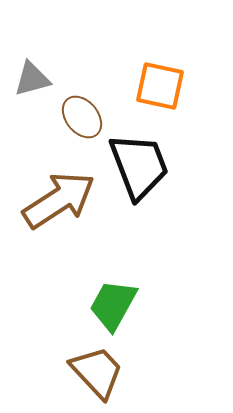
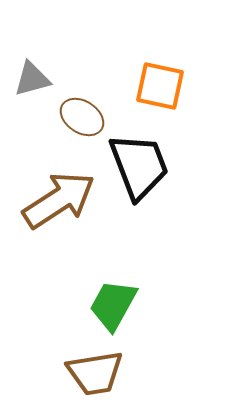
brown ellipse: rotated 18 degrees counterclockwise
brown trapezoid: moved 2 px left, 1 px down; rotated 124 degrees clockwise
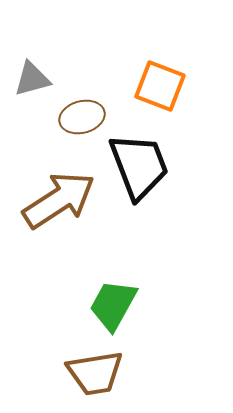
orange square: rotated 9 degrees clockwise
brown ellipse: rotated 48 degrees counterclockwise
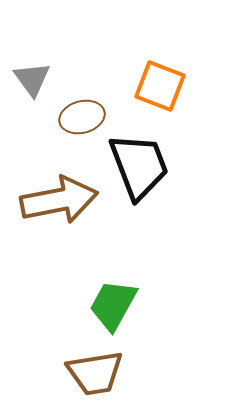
gray triangle: rotated 51 degrees counterclockwise
brown arrow: rotated 22 degrees clockwise
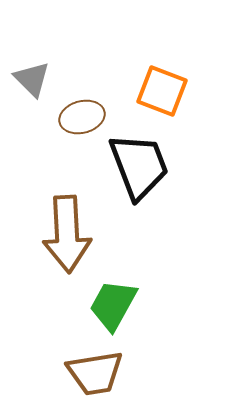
gray triangle: rotated 9 degrees counterclockwise
orange square: moved 2 px right, 5 px down
brown arrow: moved 8 px right, 34 px down; rotated 98 degrees clockwise
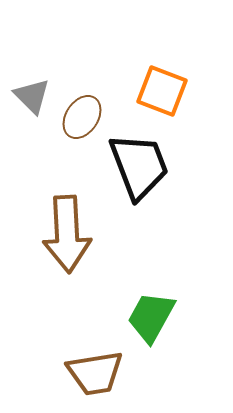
gray triangle: moved 17 px down
brown ellipse: rotated 42 degrees counterclockwise
green trapezoid: moved 38 px right, 12 px down
